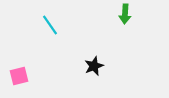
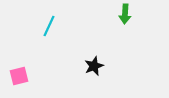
cyan line: moved 1 px left, 1 px down; rotated 60 degrees clockwise
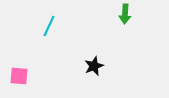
pink square: rotated 18 degrees clockwise
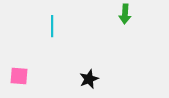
cyan line: moved 3 px right; rotated 25 degrees counterclockwise
black star: moved 5 px left, 13 px down
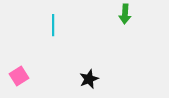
cyan line: moved 1 px right, 1 px up
pink square: rotated 36 degrees counterclockwise
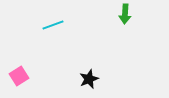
cyan line: rotated 70 degrees clockwise
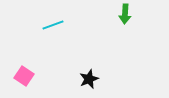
pink square: moved 5 px right; rotated 24 degrees counterclockwise
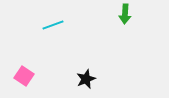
black star: moved 3 px left
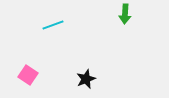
pink square: moved 4 px right, 1 px up
